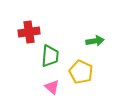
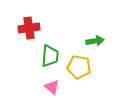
red cross: moved 4 px up
yellow pentagon: moved 2 px left, 5 px up; rotated 15 degrees counterclockwise
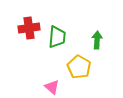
green arrow: moved 2 px right, 1 px up; rotated 78 degrees counterclockwise
green trapezoid: moved 7 px right, 19 px up
yellow pentagon: rotated 20 degrees clockwise
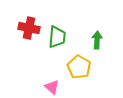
red cross: rotated 20 degrees clockwise
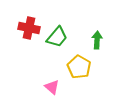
green trapezoid: rotated 35 degrees clockwise
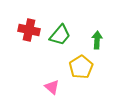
red cross: moved 2 px down
green trapezoid: moved 3 px right, 2 px up
yellow pentagon: moved 2 px right; rotated 10 degrees clockwise
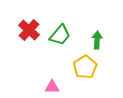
red cross: rotated 30 degrees clockwise
yellow pentagon: moved 4 px right
pink triangle: rotated 42 degrees counterclockwise
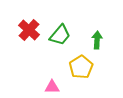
yellow pentagon: moved 4 px left
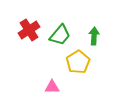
red cross: rotated 15 degrees clockwise
green arrow: moved 3 px left, 4 px up
yellow pentagon: moved 3 px left, 5 px up
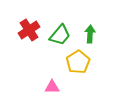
green arrow: moved 4 px left, 2 px up
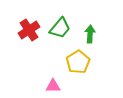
green trapezoid: moved 7 px up
pink triangle: moved 1 px right, 1 px up
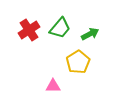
green arrow: rotated 60 degrees clockwise
